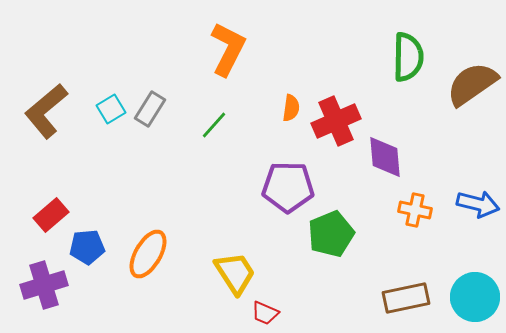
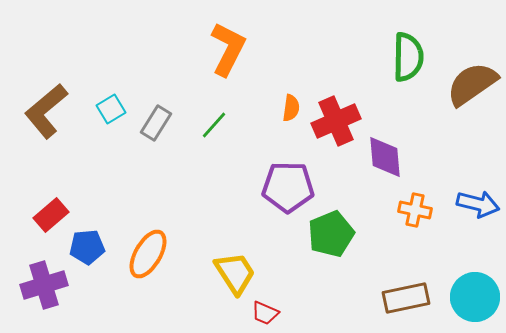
gray rectangle: moved 6 px right, 14 px down
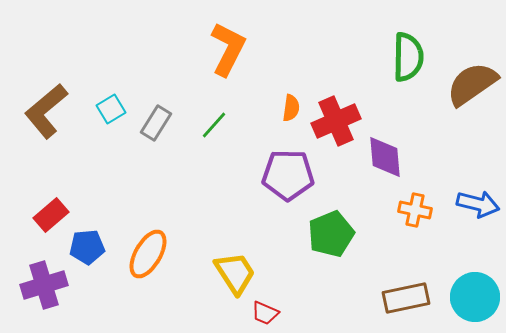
purple pentagon: moved 12 px up
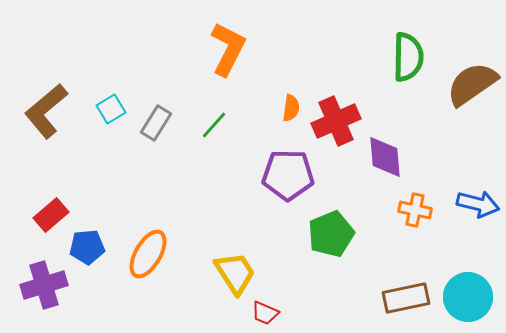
cyan circle: moved 7 px left
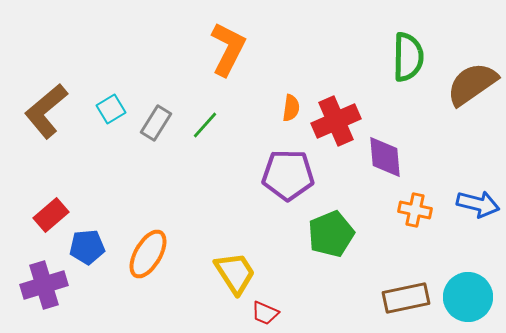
green line: moved 9 px left
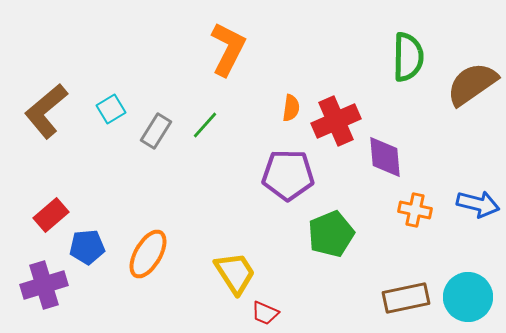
gray rectangle: moved 8 px down
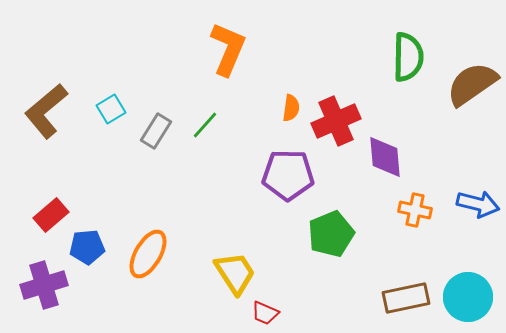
orange L-shape: rotated 4 degrees counterclockwise
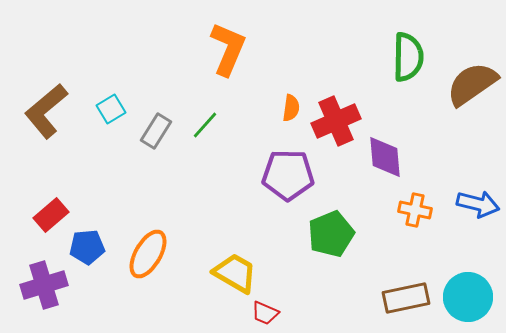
yellow trapezoid: rotated 27 degrees counterclockwise
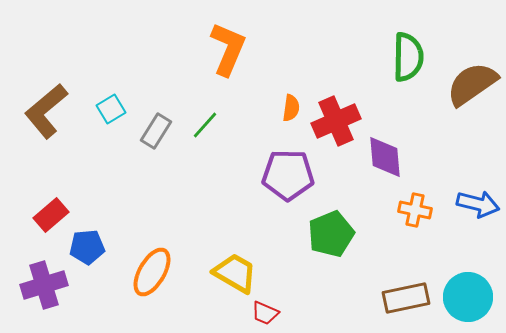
orange ellipse: moved 4 px right, 18 px down
